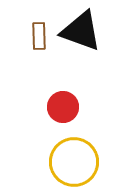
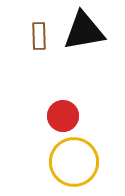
black triangle: moved 3 px right; rotated 30 degrees counterclockwise
red circle: moved 9 px down
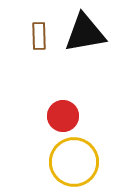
black triangle: moved 1 px right, 2 px down
